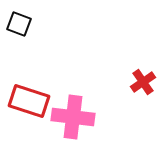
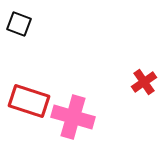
red cross: moved 1 px right
pink cross: rotated 9 degrees clockwise
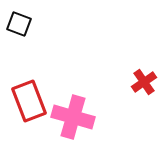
red rectangle: rotated 51 degrees clockwise
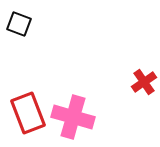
red rectangle: moved 1 px left, 12 px down
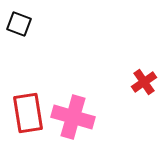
red rectangle: rotated 12 degrees clockwise
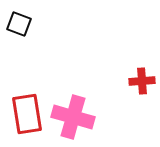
red cross: moved 2 px left, 1 px up; rotated 30 degrees clockwise
red rectangle: moved 1 px left, 1 px down
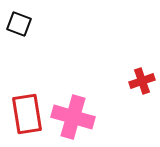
red cross: rotated 15 degrees counterclockwise
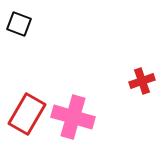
red rectangle: rotated 39 degrees clockwise
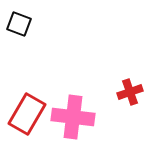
red cross: moved 12 px left, 11 px down
pink cross: rotated 9 degrees counterclockwise
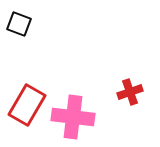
red rectangle: moved 9 px up
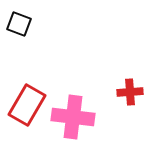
red cross: rotated 15 degrees clockwise
